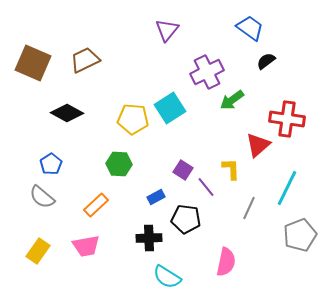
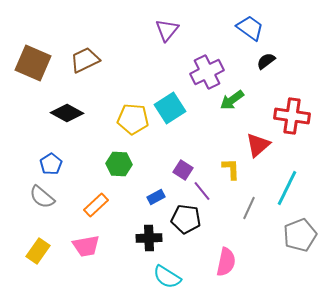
red cross: moved 5 px right, 3 px up
purple line: moved 4 px left, 4 px down
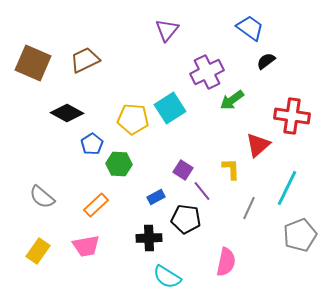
blue pentagon: moved 41 px right, 20 px up
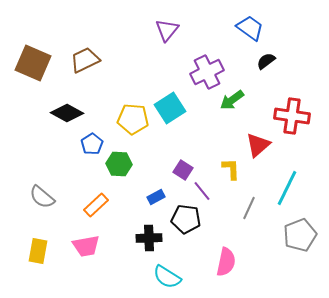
yellow rectangle: rotated 25 degrees counterclockwise
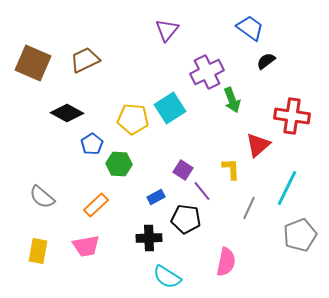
green arrow: rotated 75 degrees counterclockwise
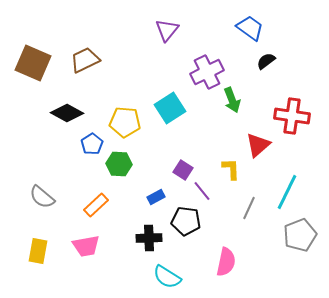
yellow pentagon: moved 8 px left, 3 px down
cyan line: moved 4 px down
black pentagon: moved 2 px down
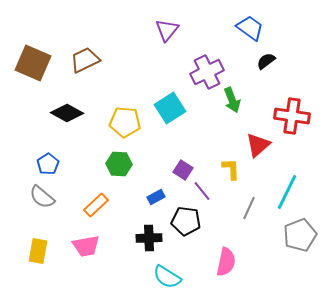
blue pentagon: moved 44 px left, 20 px down
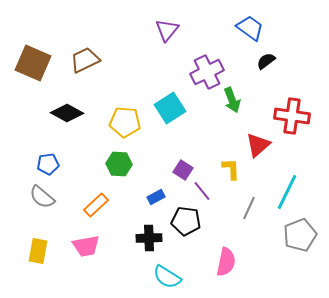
blue pentagon: rotated 25 degrees clockwise
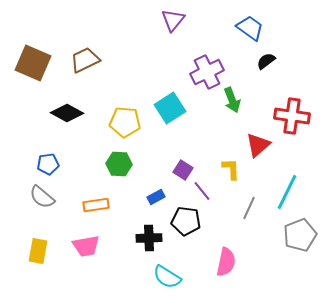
purple triangle: moved 6 px right, 10 px up
orange rectangle: rotated 35 degrees clockwise
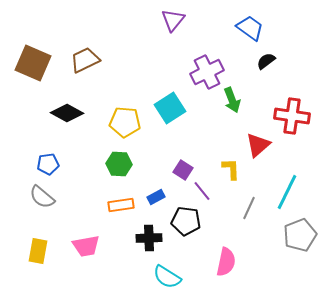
orange rectangle: moved 25 px right
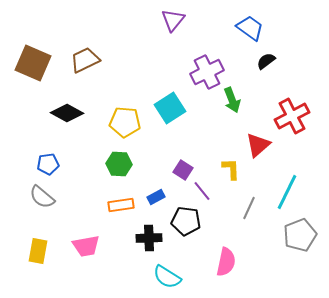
red cross: rotated 36 degrees counterclockwise
